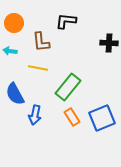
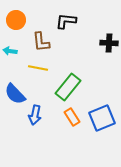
orange circle: moved 2 px right, 3 px up
blue semicircle: rotated 15 degrees counterclockwise
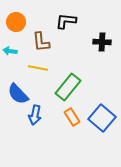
orange circle: moved 2 px down
black cross: moved 7 px left, 1 px up
blue semicircle: moved 3 px right
blue square: rotated 28 degrees counterclockwise
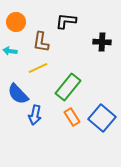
brown L-shape: rotated 15 degrees clockwise
yellow line: rotated 36 degrees counterclockwise
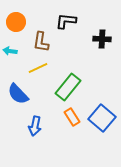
black cross: moved 3 px up
blue arrow: moved 11 px down
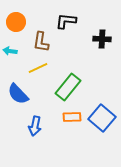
orange rectangle: rotated 60 degrees counterclockwise
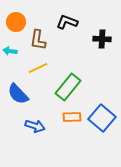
black L-shape: moved 1 px right, 1 px down; rotated 15 degrees clockwise
brown L-shape: moved 3 px left, 2 px up
blue arrow: rotated 84 degrees counterclockwise
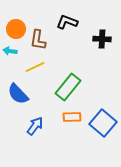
orange circle: moved 7 px down
yellow line: moved 3 px left, 1 px up
blue square: moved 1 px right, 5 px down
blue arrow: rotated 72 degrees counterclockwise
